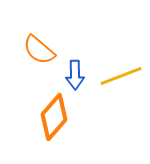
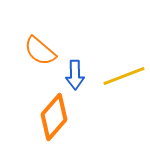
orange semicircle: moved 1 px right, 1 px down
yellow line: moved 3 px right
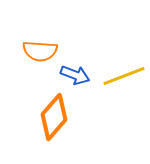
orange semicircle: rotated 36 degrees counterclockwise
blue arrow: rotated 68 degrees counterclockwise
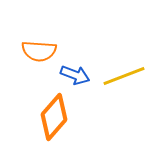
orange semicircle: moved 1 px left
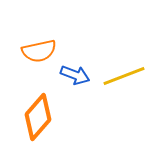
orange semicircle: rotated 16 degrees counterclockwise
orange diamond: moved 16 px left
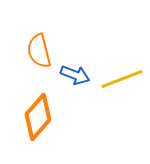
orange semicircle: rotated 88 degrees clockwise
yellow line: moved 2 px left, 3 px down
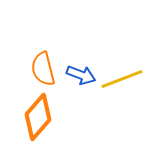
orange semicircle: moved 4 px right, 18 px down
blue arrow: moved 6 px right
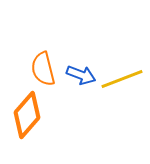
orange diamond: moved 11 px left, 2 px up
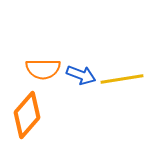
orange semicircle: rotated 76 degrees counterclockwise
yellow line: rotated 12 degrees clockwise
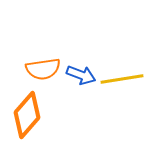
orange semicircle: rotated 8 degrees counterclockwise
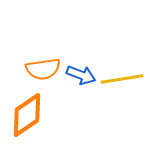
orange diamond: rotated 15 degrees clockwise
